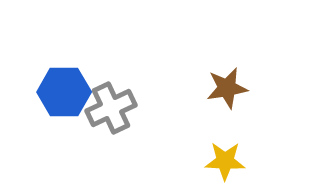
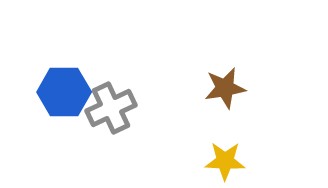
brown star: moved 2 px left
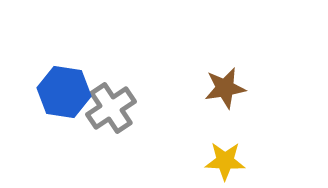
blue hexagon: rotated 9 degrees clockwise
gray cross: rotated 9 degrees counterclockwise
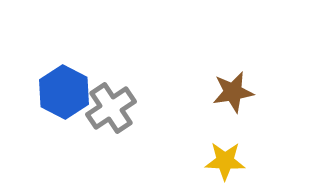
brown star: moved 8 px right, 4 px down
blue hexagon: rotated 18 degrees clockwise
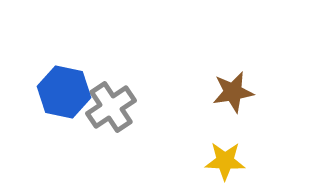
blue hexagon: rotated 15 degrees counterclockwise
gray cross: moved 1 px up
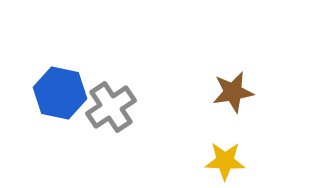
blue hexagon: moved 4 px left, 1 px down
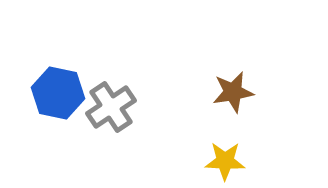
blue hexagon: moved 2 px left
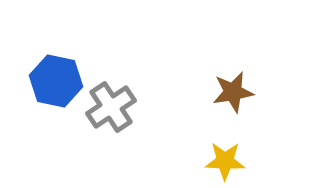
blue hexagon: moved 2 px left, 12 px up
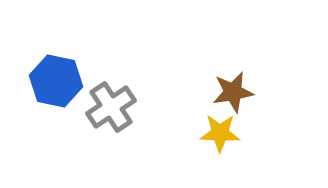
yellow star: moved 5 px left, 28 px up
